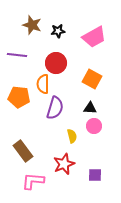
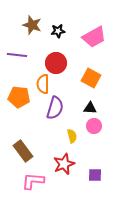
orange square: moved 1 px left, 1 px up
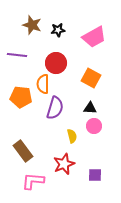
black star: moved 1 px up
orange pentagon: moved 2 px right
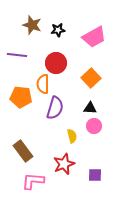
orange square: rotated 18 degrees clockwise
